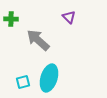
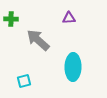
purple triangle: moved 1 px down; rotated 48 degrees counterclockwise
cyan ellipse: moved 24 px right, 11 px up; rotated 16 degrees counterclockwise
cyan square: moved 1 px right, 1 px up
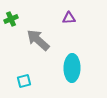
green cross: rotated 24 degrees counterclockwise
cyan ellipse: moved 1 px left, 1 px down
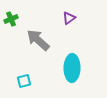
purple triangle: rotated 32 degrees counterclockwise
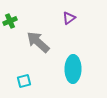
green cross: moved 1 px left, 2 px down
gray arrow: moved 2 px down
cyan ellipse: moved 1 px right, 1 px down
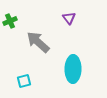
purple triangle: rotated 32 degrees counterclockwise
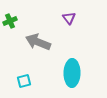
gray arrow: rotated 20 degrees counterclockwise
cyan ellipse: moved 1 px left, 4 px down
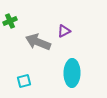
purple triangle: moved 5 px left, 13 px down; rotated 40 degrees clockwise
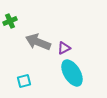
purple triangle: moved 17 px down
cyan ellipse: rotated 32 degrees counterclockwise
